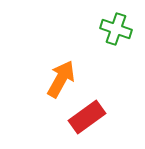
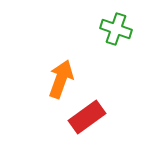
orange arrow: rotated 9 degrees counterclockwise
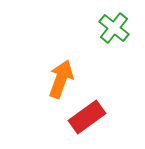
green cross: moved 2 px left, 1 px up; rotated 20 degrees clockwise
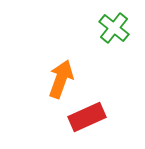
red rectangle: rotated 12 degrees clockwise
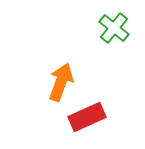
orange arrow: moved 3 px down
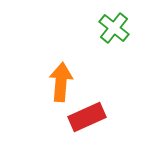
orange arrow: rotated 15 degrees counterclockwise
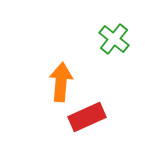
green cross: moved 11 px down
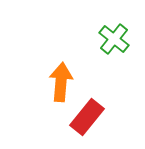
red rectangle: rotated 27 degrees counterclockwise
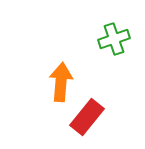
green cross: rotated 32 degrees clockwise
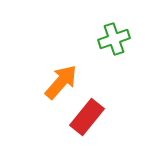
orange arrow: rotated 36 degrees clockwise
